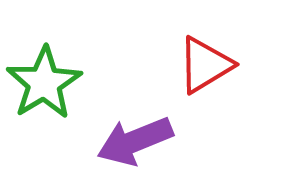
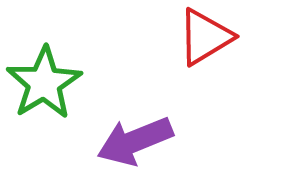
red triangle: moved 28 px up
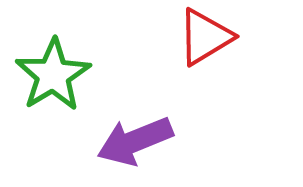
green star: moved 9 px right, 8 px up
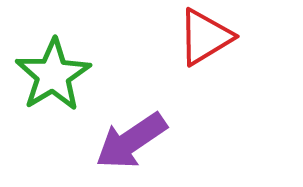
purple arrow: moved 4 px left; rotated 12 degrees counterclockwise
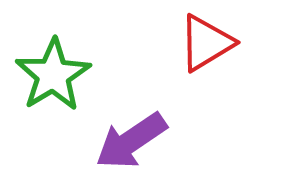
red triangle: moved 1 px right, 6 px down
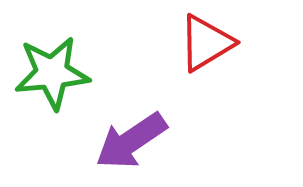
green star: moved 1 px left, 2 px up; rotated 26 degrees clockwise
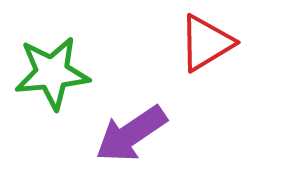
purple arrow: moved 7 px up
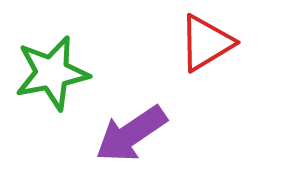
green star: rotated 6 degrees counterclockwise
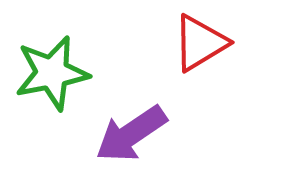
red triangle: moved 6 px left
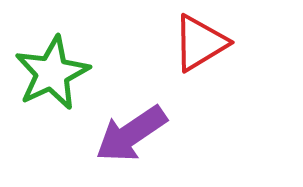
green star: rotated 14 degrees counterclockwise
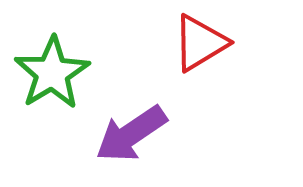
green star: rotated 6 degrees counterclockwise
